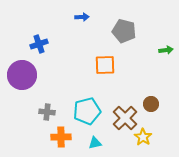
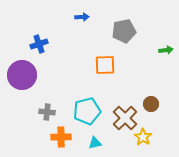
gray pentagon: rotated 25 degrees counterclockwise
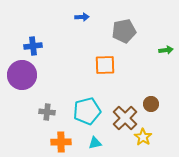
blue cross: moved 6 px left, 2 px down; rotated 12 degrees clockwise
orange cross: moved 5 px down
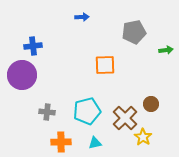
gray pentagon: moved 10 px right, 1 px down
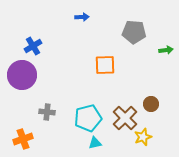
gray pentagon: rotated 15 degrees clockwise
blue cross: rotated 24 degrees counterclockwise
cyan pentagon: moved 1 px right, 7 px down
yellow star: rotated 18 degrees clockwise
orange cross: moved 38 px left, 3 px up; rotated 18 degrees counterclockwise
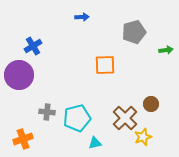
gray pentagon: rotated 20 degrees counterclockwise
purple circle: moved 3 px left
cyan pentagon: moved 11 px left
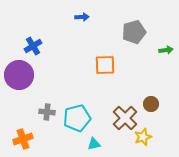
cyan triangle: moved 1 px left, 1 px down
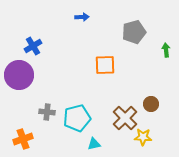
green arrow: rotated 88 degrees counterclockwise
yellow star: rotated 24 degrees clockwise
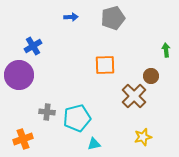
blue arrow: moved 11 px left
gray pentagon: moved 21 px left, 14 px up
brown circle: moved 28 px up
brown cross: moved 9 px right, 22 px up
yellow star: rotated 18 degrees counterclockwise
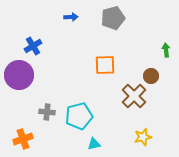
cyan pentagon: moved 2 px right, 2 px up
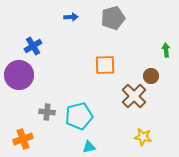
yellow star: rotated 24 degrees clockwise
cyan triangle: moved 5 px left, 3 px down
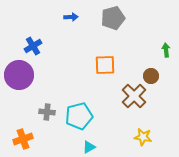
cyan triangle: rotated 16 degrees counterclockwise
